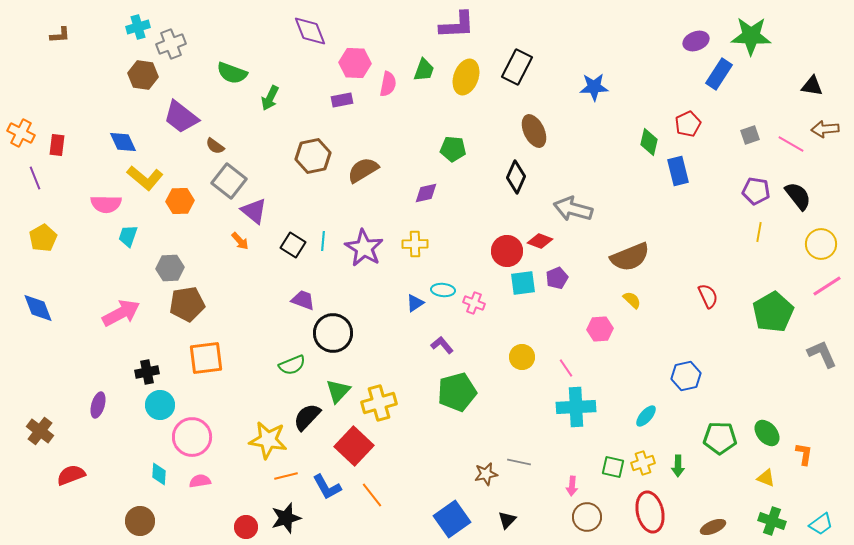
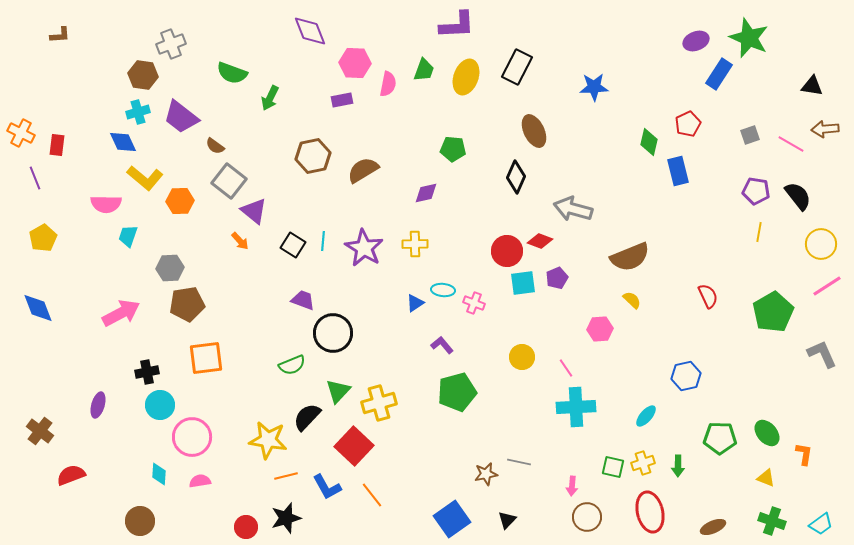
cyan cross at (138, 27): moved 85 px down
green star at (751, 36): moved 2 px left, 2 px down; rotated 21 degrees clockwise
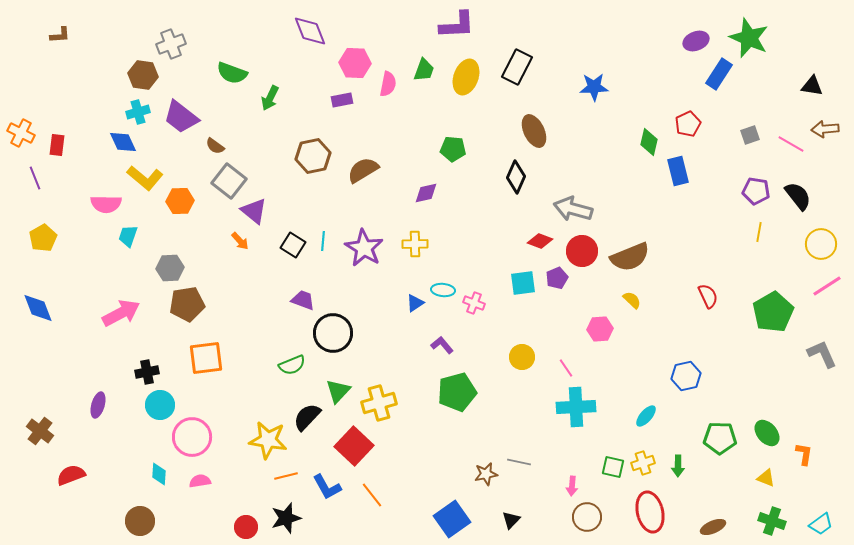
red circle at (507, 251): moved 75 px right
black triangle at (507, 520): moved 4 px right
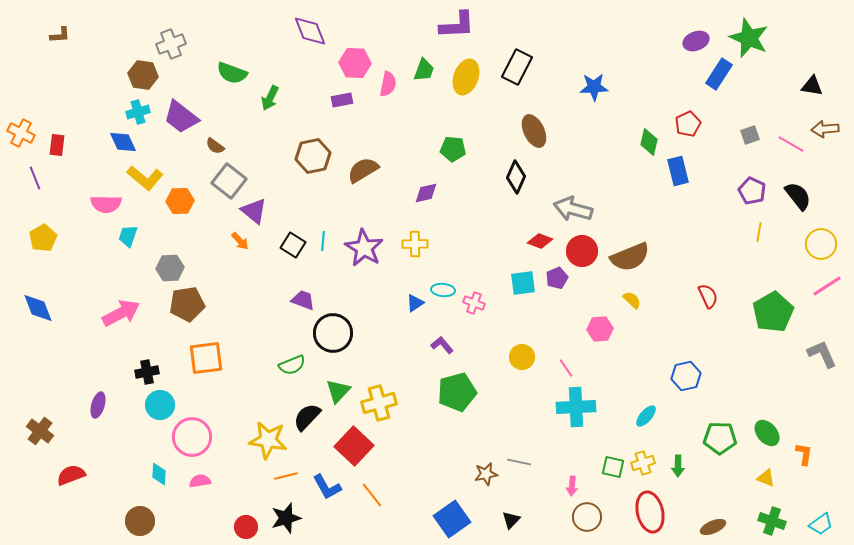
purple pentagon at (756, 191): moved 4 px left; rotated 16 degrees clockwise
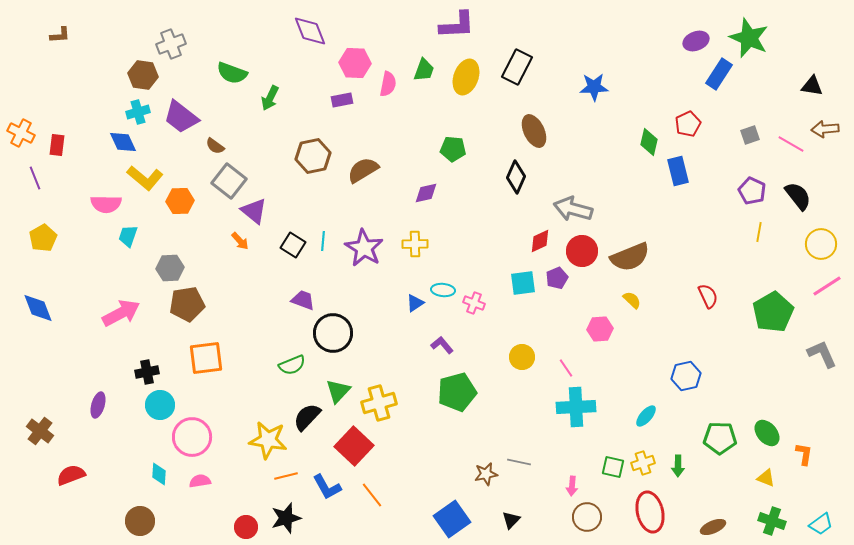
red diamond at (540, 241): rotated 45 degrees counterclockwise
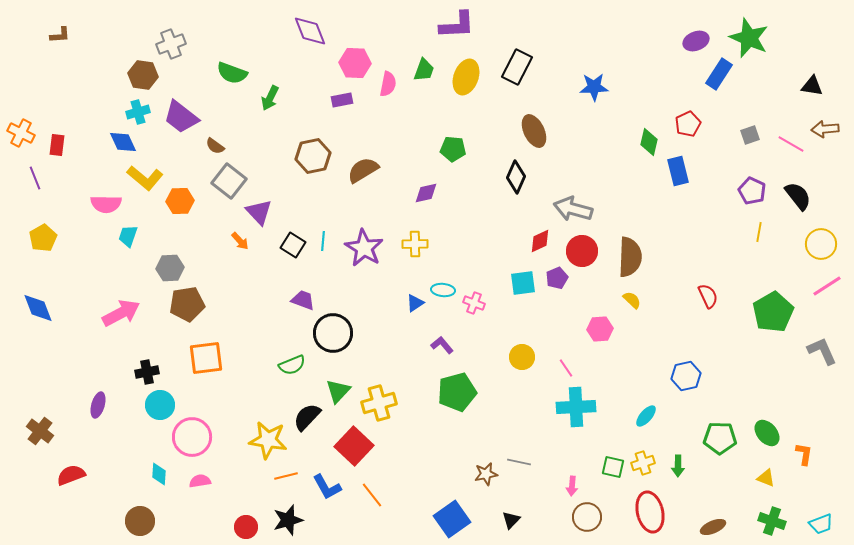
purple triangle at (254, 211): moved 5 px right, 1 px down; rotated 8 degrees clockwise
brown semicircle at (630, 257): rotated 66 degrees counterclockwise
gray L-shape at (822, 354): moved 3 px up
black star at (286, 518): moved 2 px right, 2 px down
cyan trapezoid at (821, 524): rotated 15 degrees clockwise
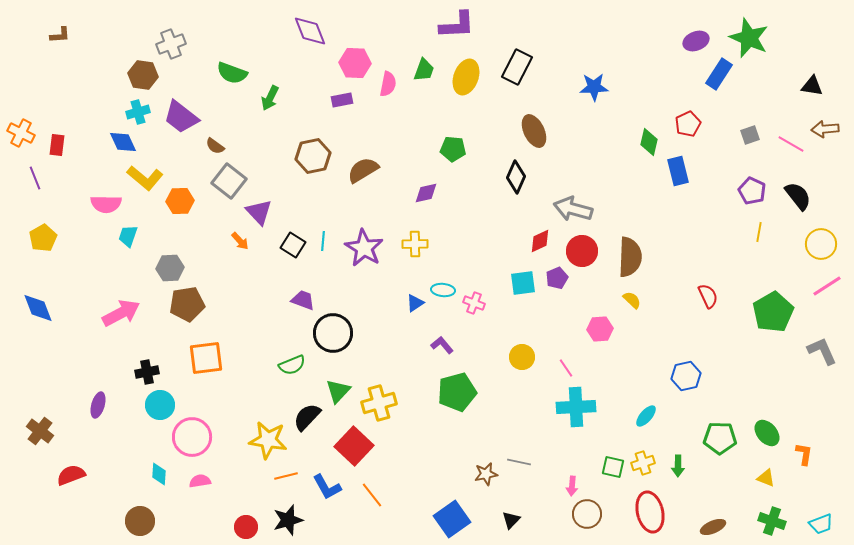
brown circle at (587, 517): moved 3 px up
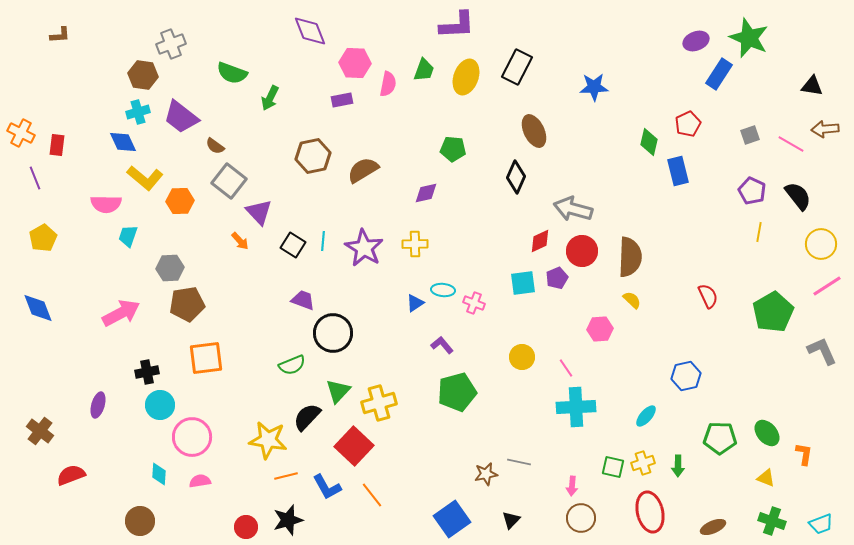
brown circle at (587, 514): moved 6 px left, 4 px down
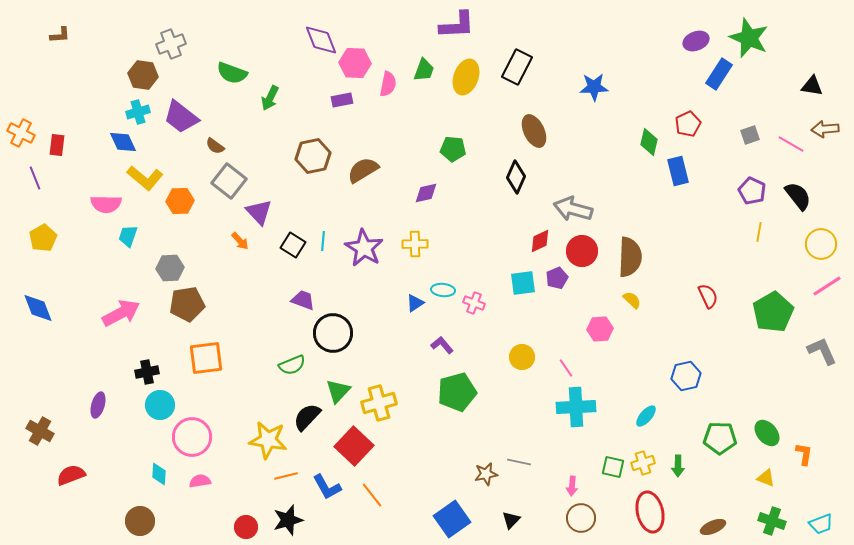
purple diamond at (310, 31): moved 11 px right, 9 px down
brown cross at (40, 431): rotated 8 degrees counterclockwise
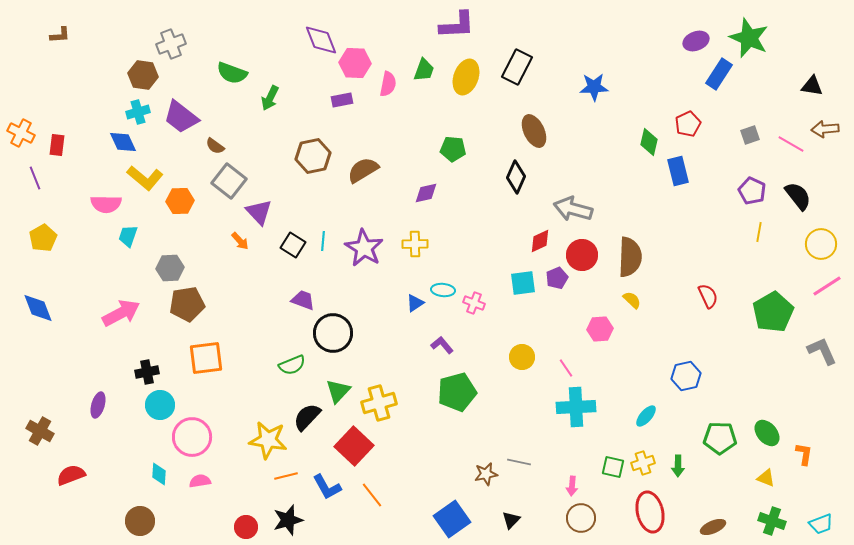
red circle at (582, 251): moved 4 px down
